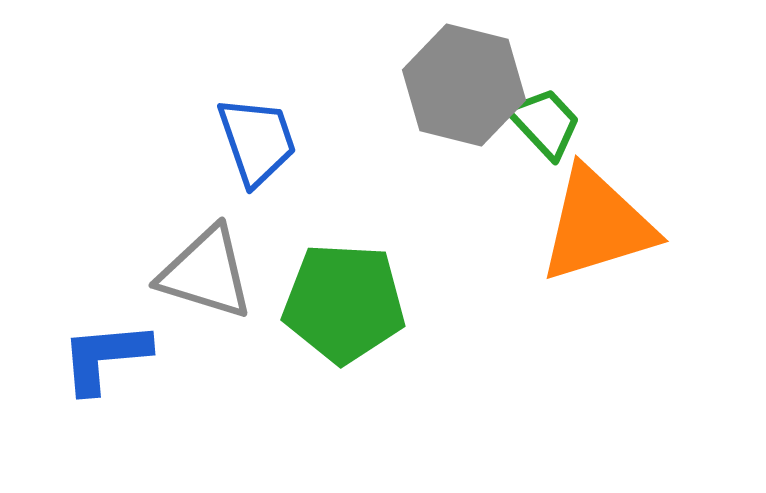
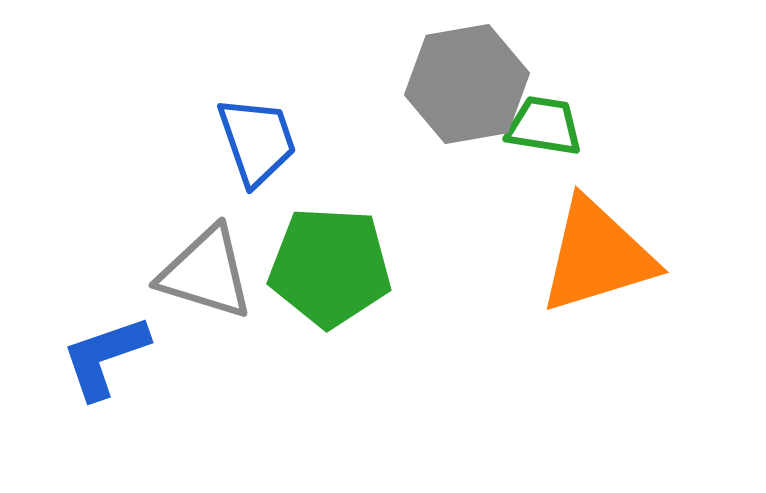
gray hexagon: moved 3 px right, 1 px up; rotated 24 degrees counterclockwise
green trapezoid: moved 1 px left, 3 px down; rotated 38 degrees counterclockwise
orange triangle: moved 31 px down
green pentagon: moved 14 px left, 36 px up
blue L-shape: rotated 14 degrees counterclockwise
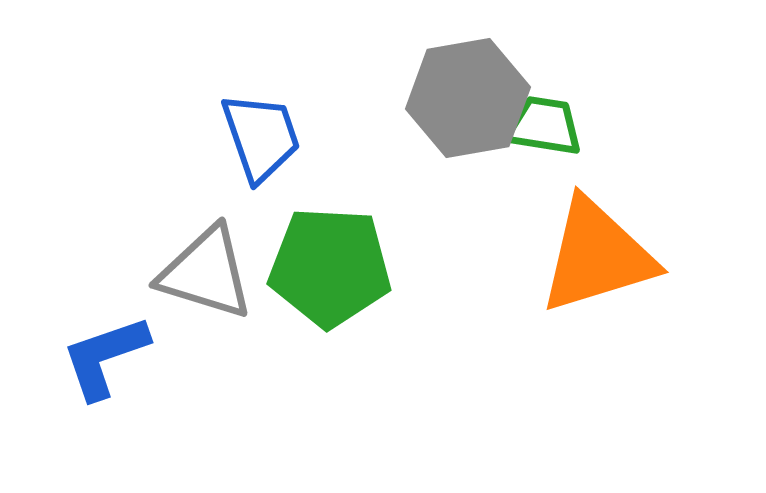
gray hexagon: moved 1 px right, 14 px down
blue trapezoid: moved 4 px right, 4 px up
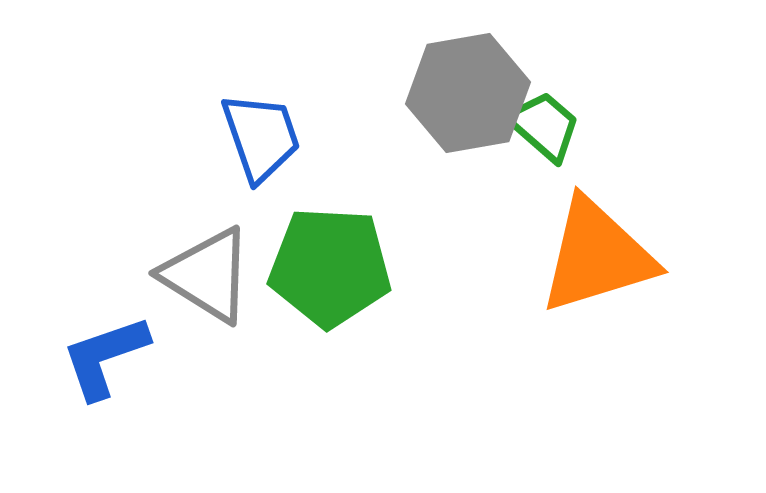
gray hexagon: moved 5 px up
green trapezoid: rotated 32 degrees clockwise
gray triangle: moved 1 px right, 2 px down; rotated 15 degrees clockwise
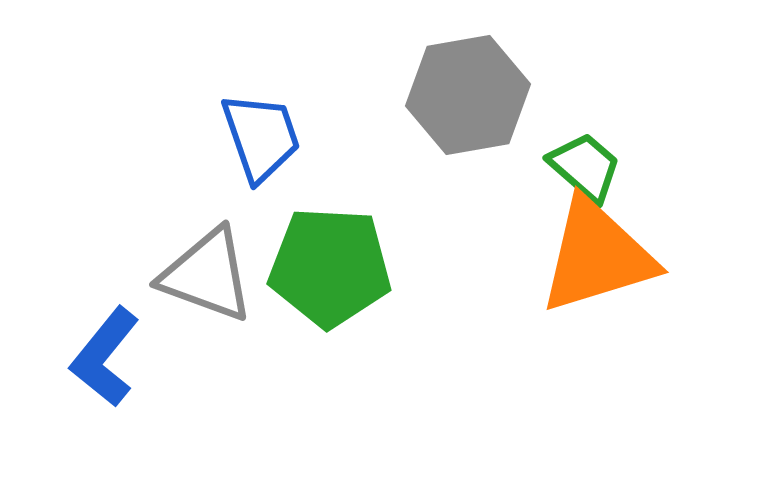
gray hexagon: moved 2 px down
green trapezoid: moved 41 px right, 41 px down
gray triangle: rotated 12 degrees counterclockwise
blue L-shape: rotated 32 degrees counterclockwise
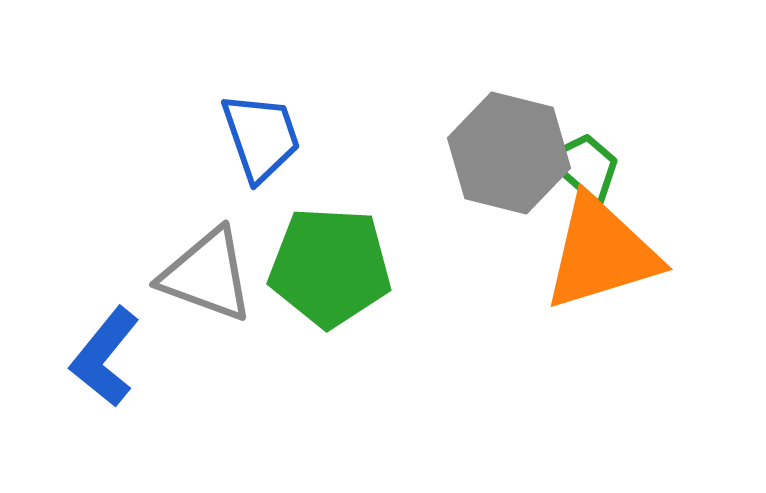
gray hexagon: moved 41 px right, 58 px down; rotated 24 degrees clockwise
orange triangle: moved 4 px right, 3 px up
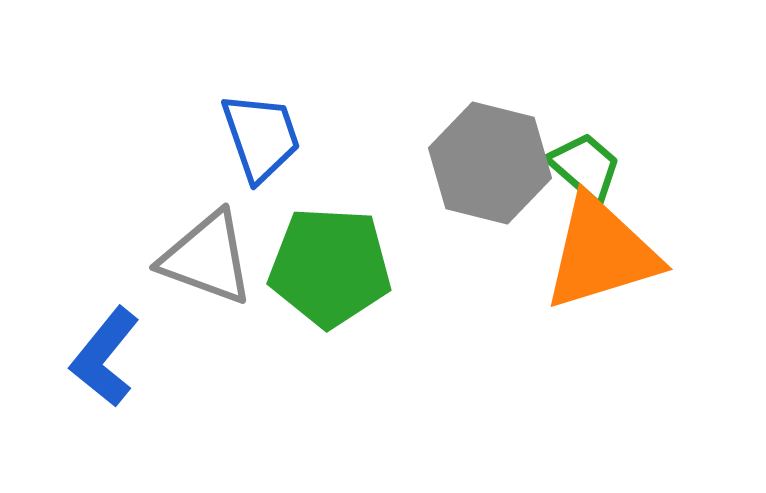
gray hexagon: moved 19 px left, 10 px down
gray triangle: moved 17 px up
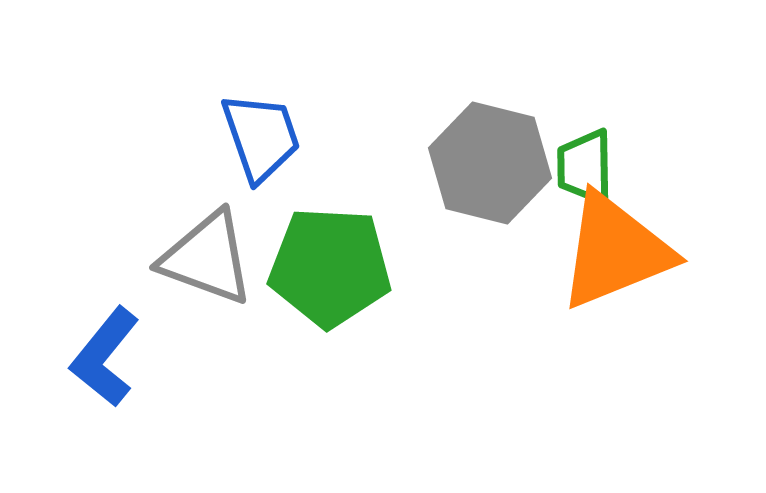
green trapezoid: rotated 132 degrees counterclockwise
orange triangle: moved 14 px right, 2 px up; rotated 5 degrees counterclockwise
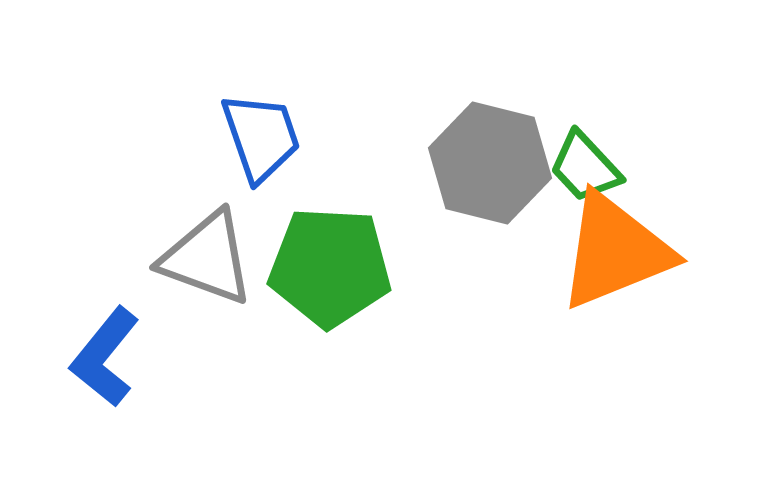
green trapezoid: rotated 42 degrees counterclockwise
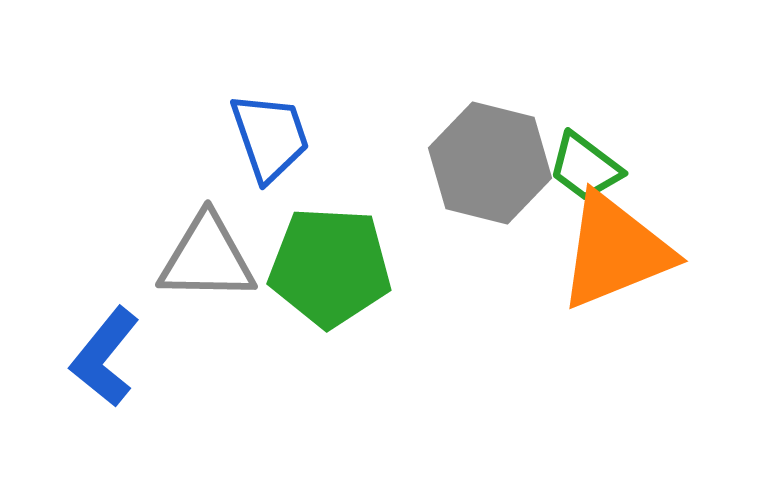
blue trapezoid: moved 9 px right
green trapezoid: rotated 10 degrees counterclockwise
gray triangle: rotated 19 degrees counterclockwise
